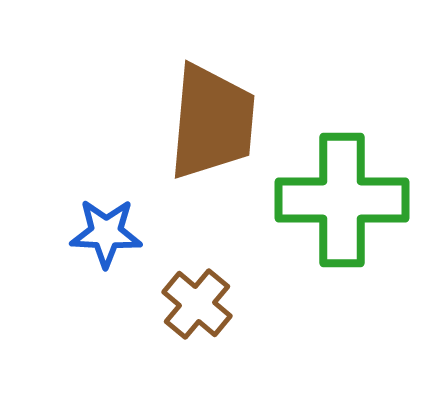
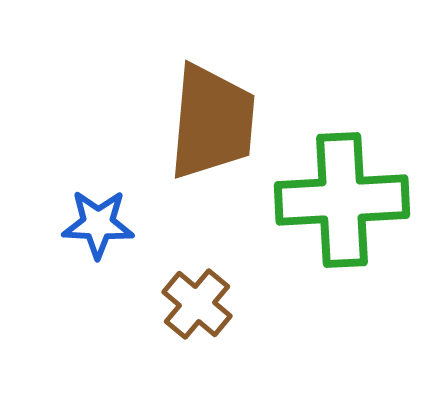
green cross: rotated 3 degrees counterclockwise
blue star: moved 8 px left, 9 px up
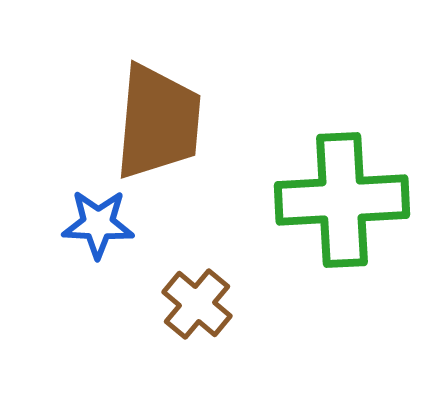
brown trapezoid: moved 54 px left
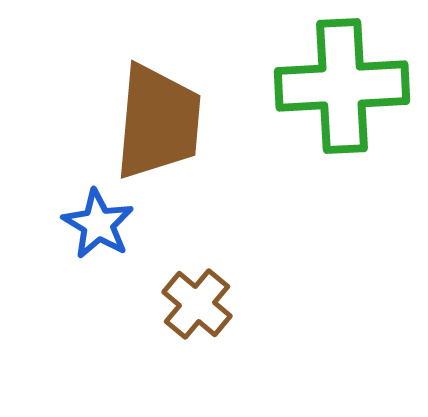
green cross: moved 114 px up
blue star: rotated 28 degrees clockwise
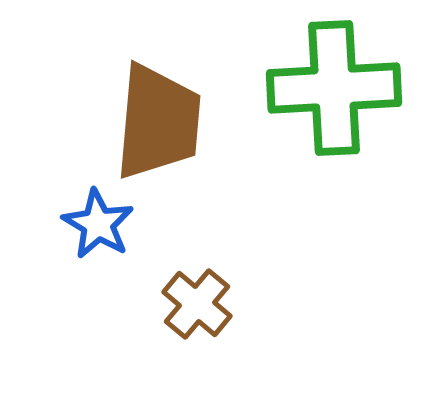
green cross: moved 8 px left, 2 px down
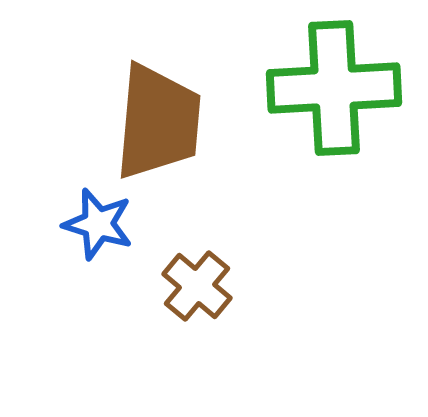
blue star: rotated 14 degrees counterclockwise
brown cross: moved 18 px up
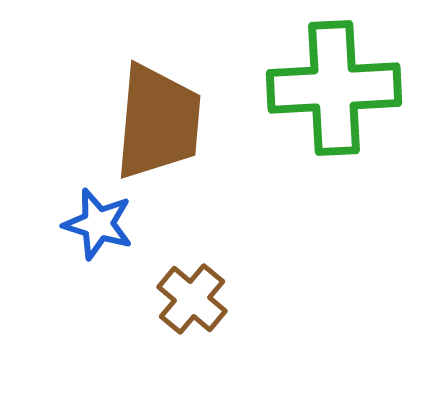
brown cross: moved 5 px left, 13 px down
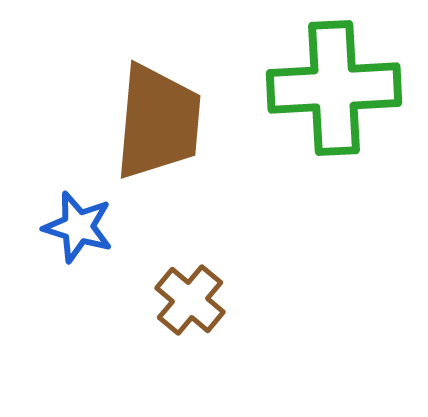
blue star: moved 20 px left, 3 px down
brown cross: moved 2 px left, 1 px down
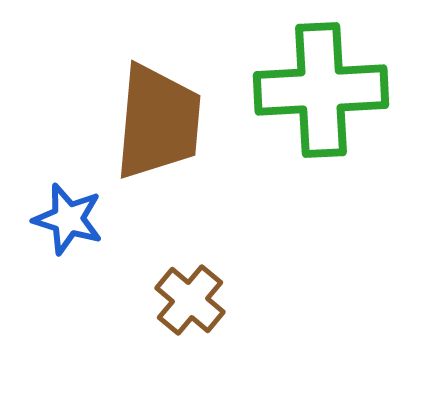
green cross: moved 13 px left, 2 px down
blue star: moved 10 px left, 8 px up
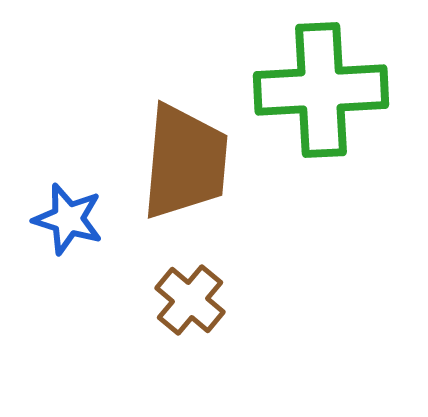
brown trapezoid: moved 27 px right, 40 px down
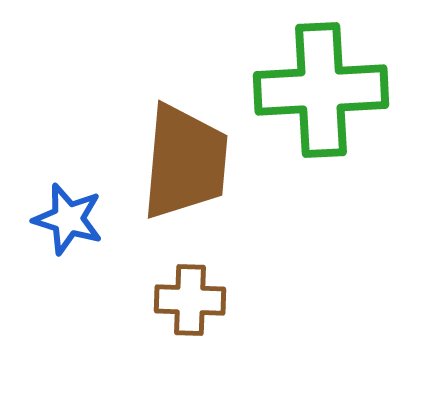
brown cross: rotated 38 degrees counterclockwise
